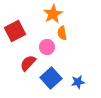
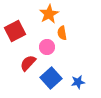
orange star: moved 4 px left
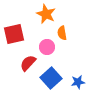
orange star: moved 3 px left; rotated 18 degrees counterclockwise
red square: moved 1 px left, 3 px down; rotated 15 degrees clockwise
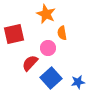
pink circle: moved 1 px right, 1 px down
red semicircle: moved 2 px right
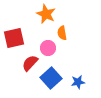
red square: moved 4 px down
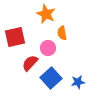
red square: moved 1 px right, 1 px up
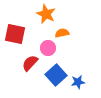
orange semicircle: rotated 88 degrees clockwise
red square: moved 3 px up; rotated 25 degrees clockwise
blue square: moved 5 px right, 3 px up
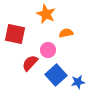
orange semicircle: moved 4 px right
pink circle: moved 2 px down
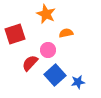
red square: rotated 30 degrees counterclockwise
blue square: moved 1 px left
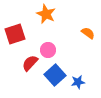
orange semicircle: moved 22 px right; rotated 48 degrees clockwise
